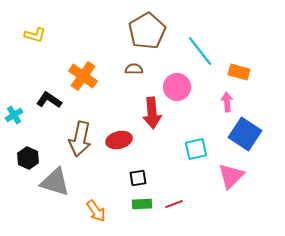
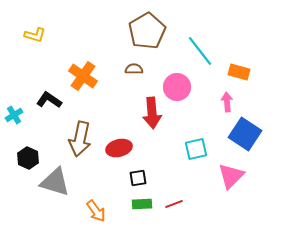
red ellipse: moved 8 px down
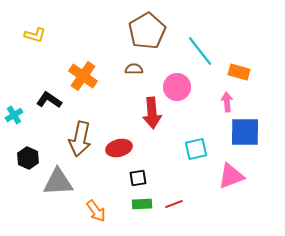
blue square: moved 2 px up; rotated 32 degrees counterclockwise
pink triangle: rotated 24 degrees clockwise
gray triangle: moved 3 px right; rotated 20 degrees counterclockwise
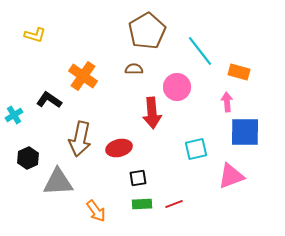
black hexagon: rotated 10 degrees clockwise
